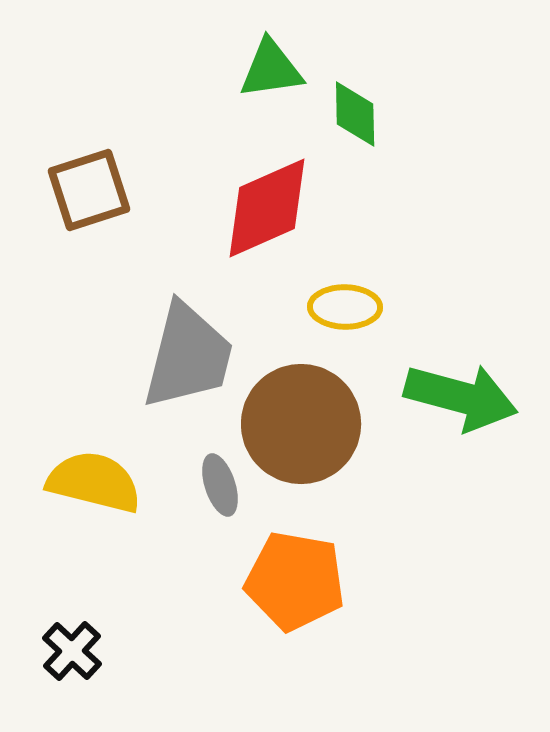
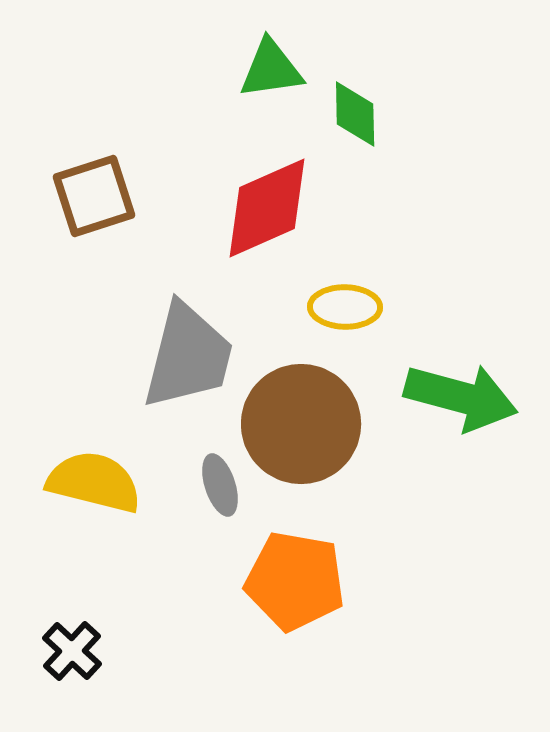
brown square: moved 5 px right, 6 px down
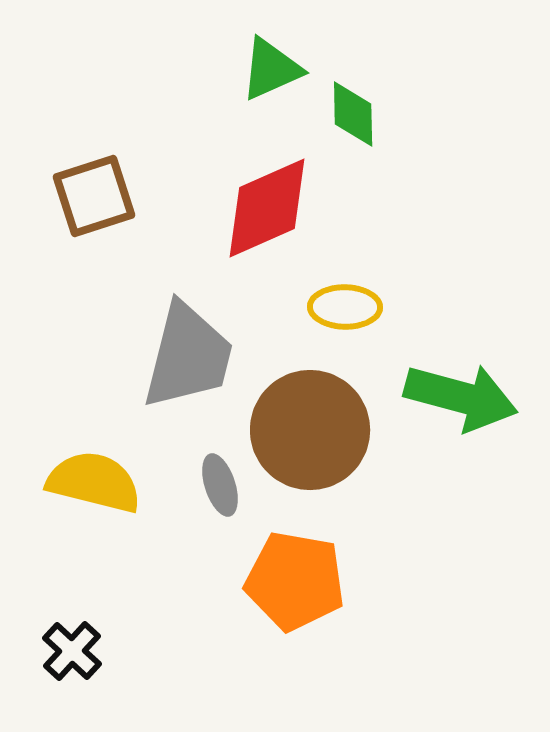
green triangle: rotated 16 degrees counterclockwise
green diamond: moved 2 px left
brown circle: moved 9 px right, 6 px down
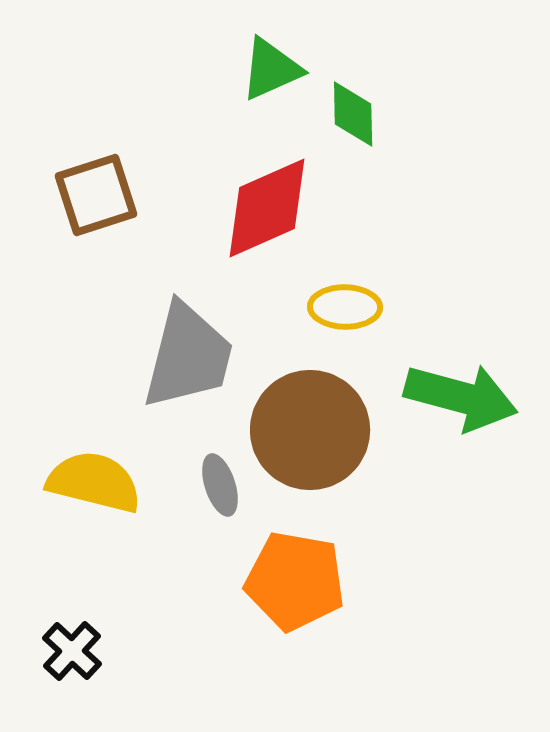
brown square: moved 2 px right, 1 px up
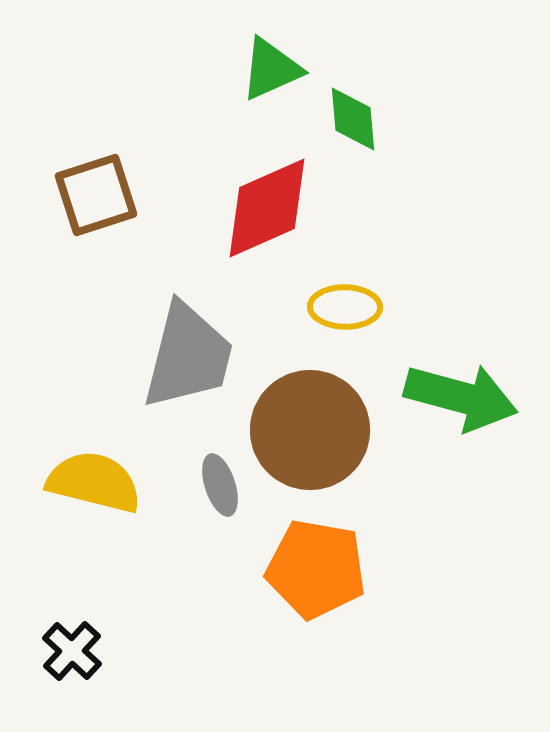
green diamond: moved 5 px down; rotated 4 degrees counterclockwise
orange pentagon: moved 21 px right, 12 px up
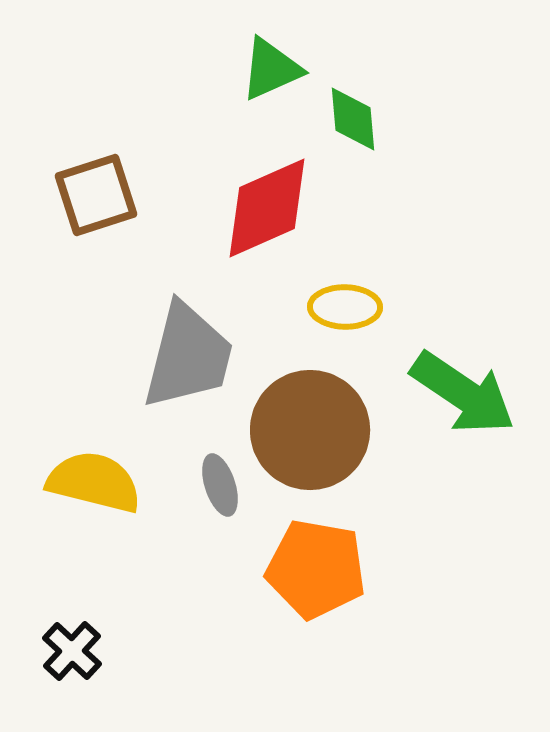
green arrow: moved 2 px right, 4 px up; rotated 19 degrees clockwise
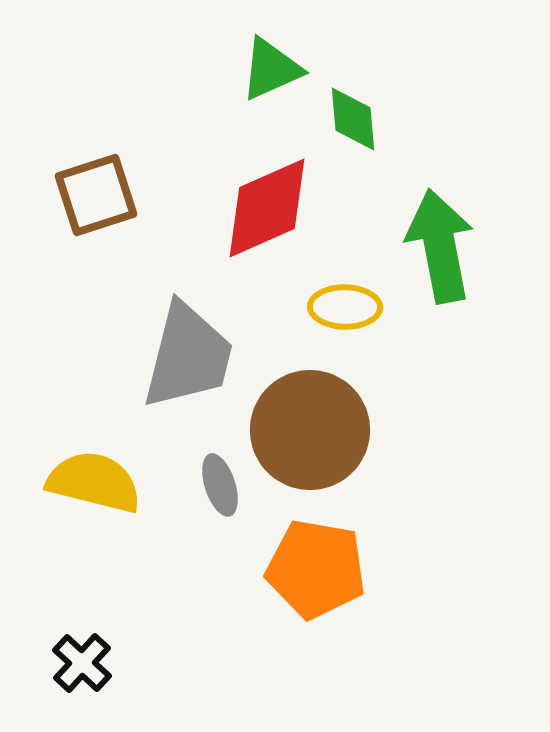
green arrow: moved 23 px left, 147 px up; rotated 135 degrees counterclockwise
black cross: moved 10 px right, 12 px down
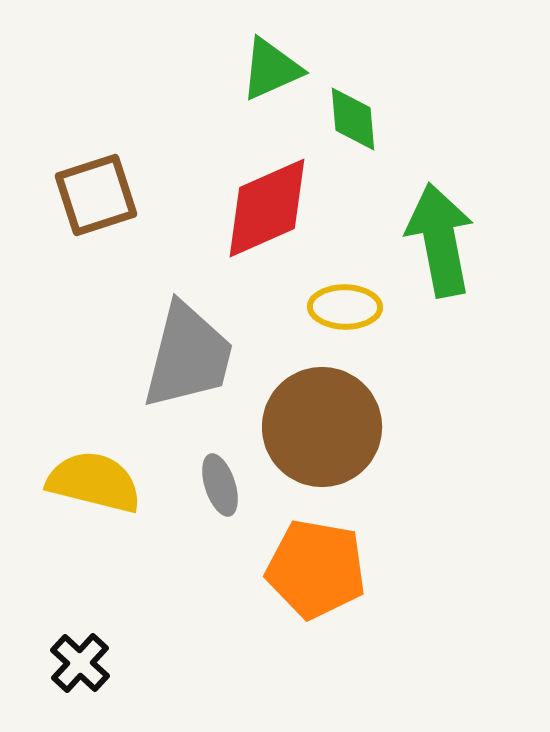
green arrow: moved 6 px up
brown circle: moved 12 px right, 3 px up
black cross: moved 2 px left
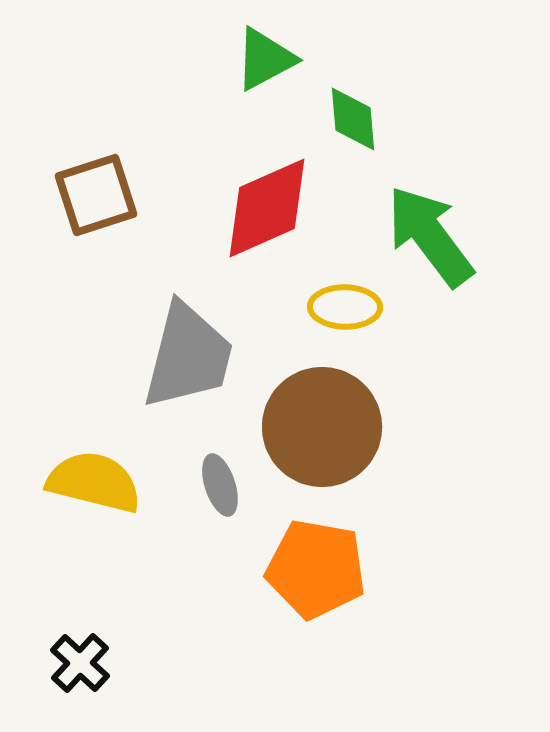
green triangle: moved 6 px left, 10 px up; rotated 4 degrees counterclockwise
green arrow: moved 10 px left, 4 px up; rotated 26 degrees counterclockwise
